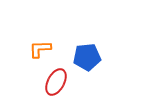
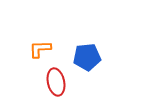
red ellipse: rotated 40 degrees counterclockwise
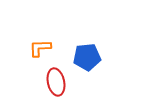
orange L-shape: moved 1 px up
